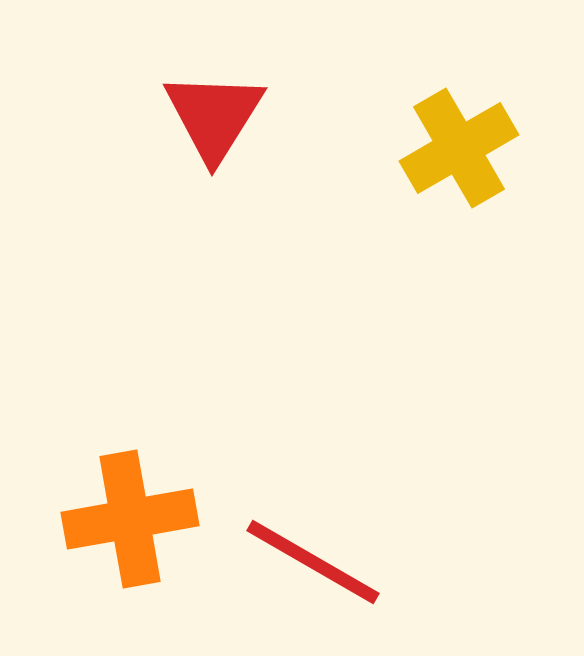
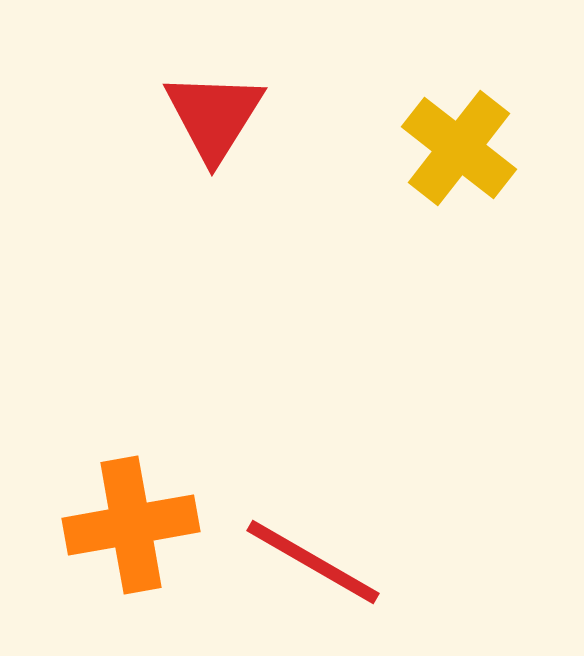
yellow cross: rotated 22 degrees counterclockwise
orange cross: moved 1 px right, 6 px down
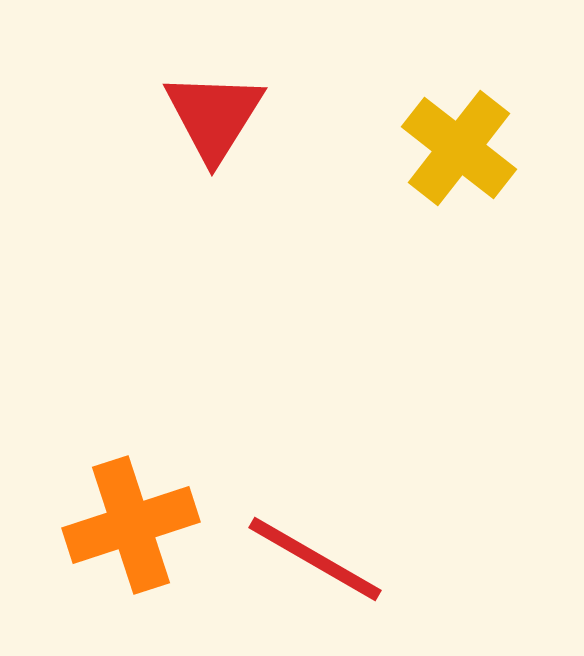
orange cross: rotated 8 degrees counterclockwise
red line: moved 2 px right, 3 px up
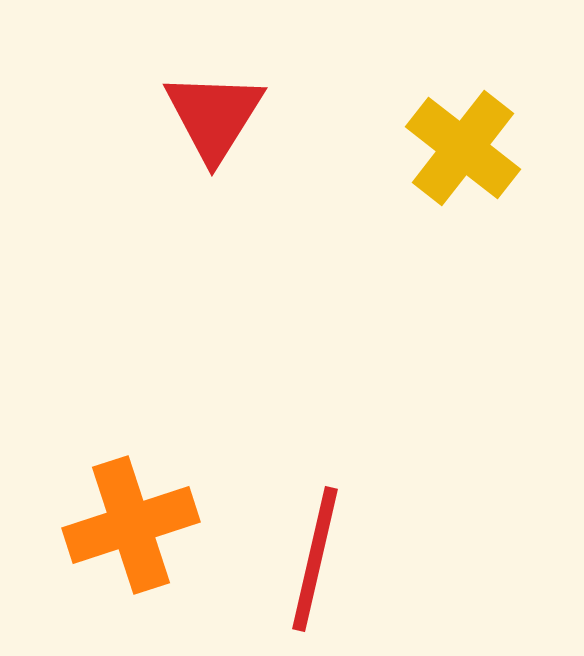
yellow cross: moved 4 px right
red line: rotated 73 degrees clockwise
